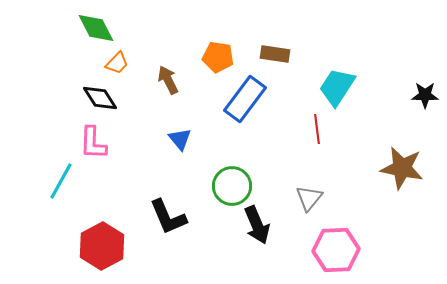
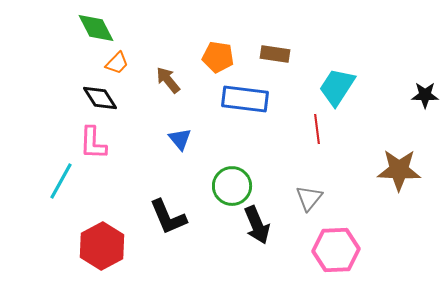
brown arrow: rotated 12 degrees counterclockwise
blue rectangle: rotated 60 degrees clockwise
brown star: moved 3 px left, 2 px down; rotated 9 degrees counterclockwise
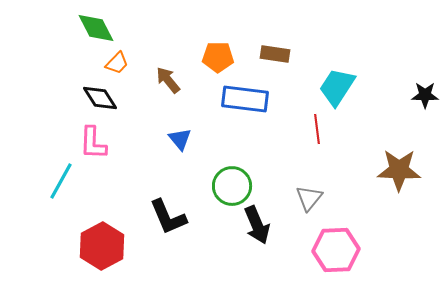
orange pentagon: rotated 8 degrees counterclockwise
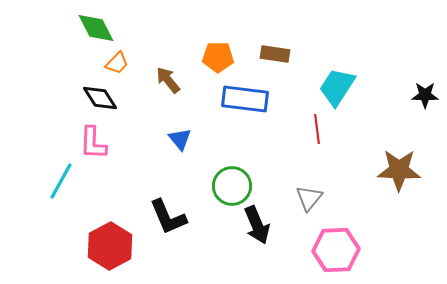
red hexagon: moved 8 px right
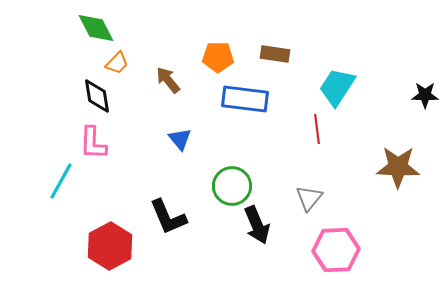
black diamond: moved 3 px left, 2 px up; rotated 24 degrees clockwise
brown star: moved 1 px left, 3 px up
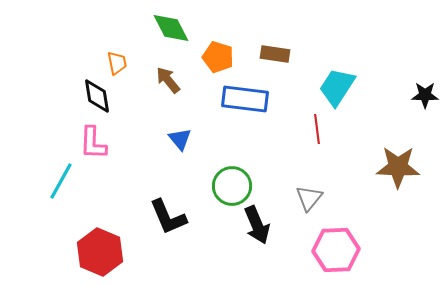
green diamond: moved 75 px right
orange pentagon: rotated 16 degrees clockwise
orange trapezoid: rotated 55 degrees counterclockwise
red hexagon: moved 10 px left, 6 px down; rotated 9 degrees counterclockwise
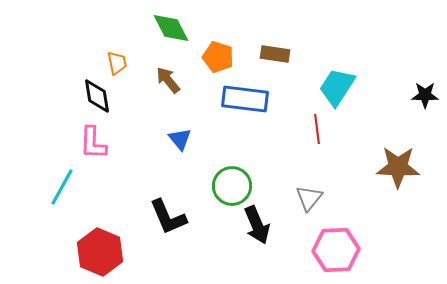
cyan line: moved 1 px right, 6 px down
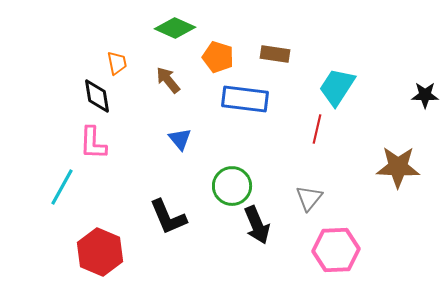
green diamond: moved 4 px right; rotated 39 degrees counterclockwise
red line: rotated 20 degrees clockwise
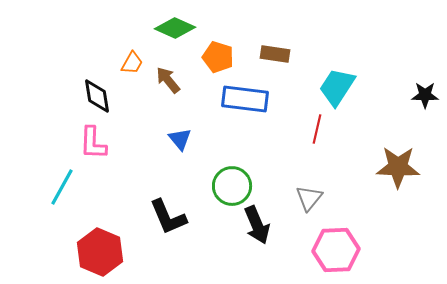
orange trapezoid: moved 15 px right; rotated 40 degrees clockwise
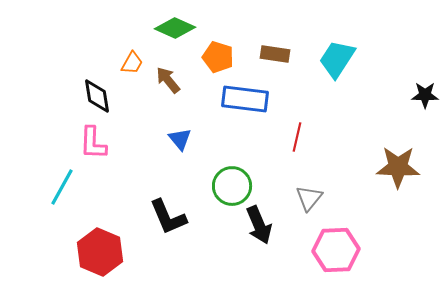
cyan trapezoid: moved 28 px up
red line: moved 20 px left, 8 px down
black arrow: moved 2 px right
